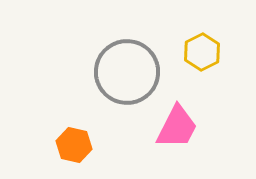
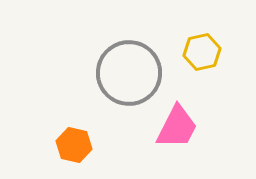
yellow hexagon: rotated 15 degrees clockwise
gray circle: moved 2 px right, 1 px down
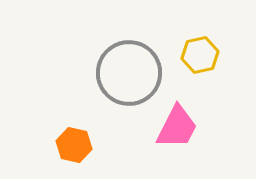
yellow hexagon: moved 2 px left, 3 px down
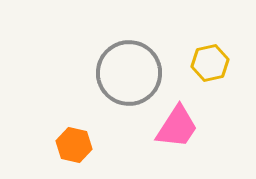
yellow hexagon: moved 10 px right, 8 px down
pink trapezoid: rotated 6 degrees clockwise
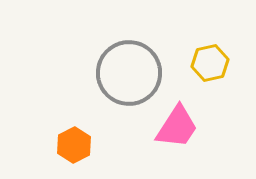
orange hexagon: rotated 20 degrees clockwise
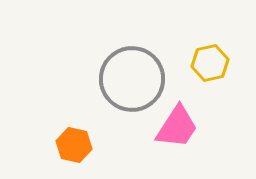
gray circle: moved 3 px right, 6 px down
orange hexagon: rotated 20 degrees counterclockwise
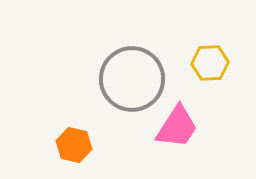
yellow hexagon: rotated 9 degrees clockwise
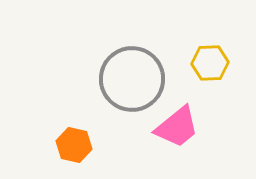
pink trapezoid: rotated 18 degrees clockwise
